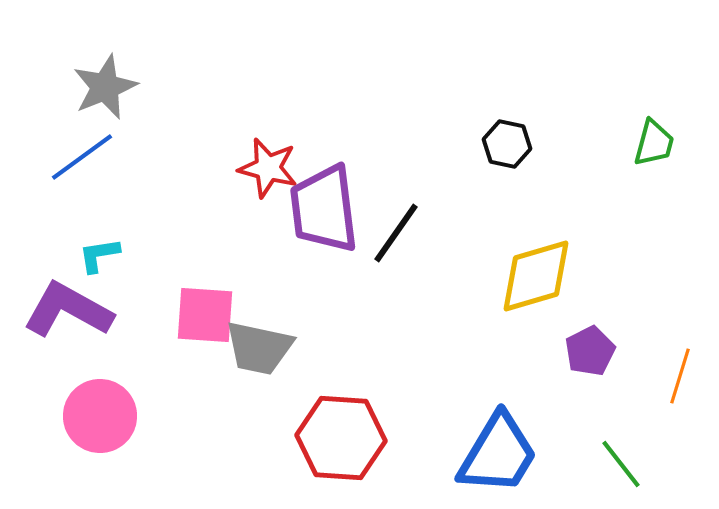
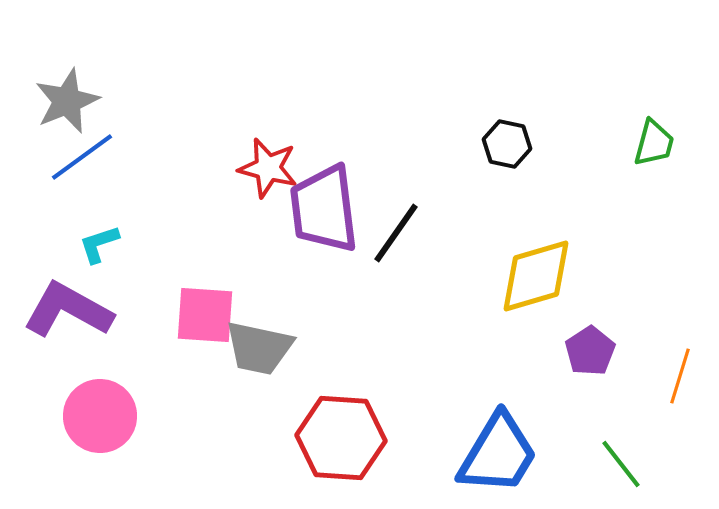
gray star: moved 38 px left, 14 px down
cyan L-shape: moved 11 px up; rotated 9 degrees counterclockwise
purple pentagon: rotated 6 degrees counterclockwise
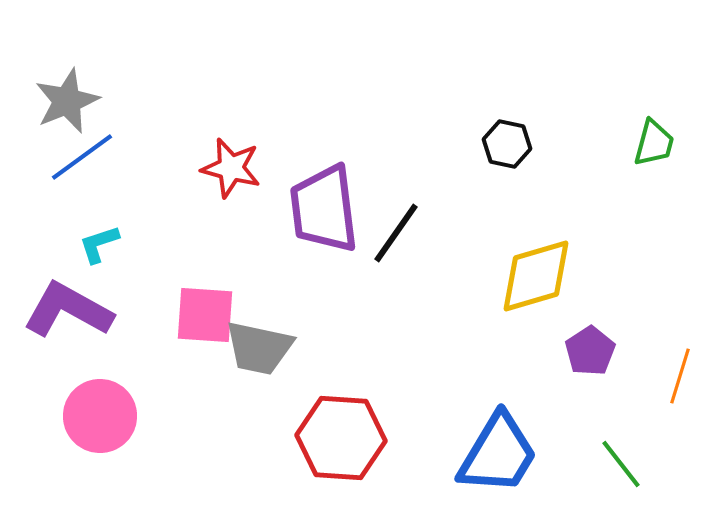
red star: moved 37 px left
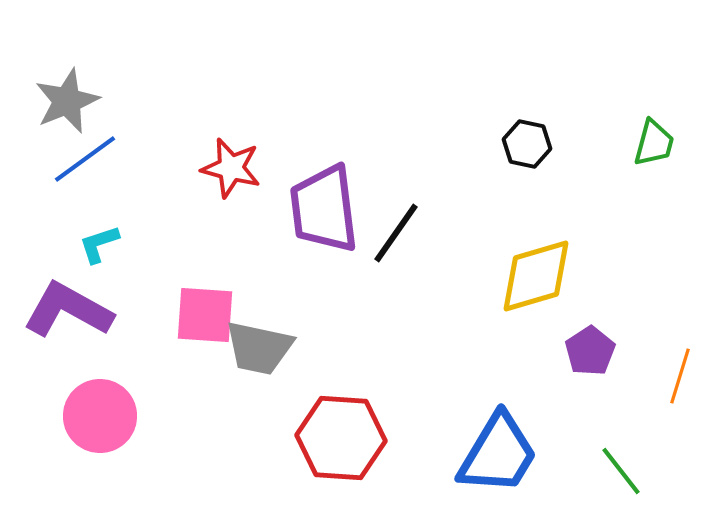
black hexagon: moved 20 px right
blue line: moved 3 px right, 2 px down
green line: moved 7 px down
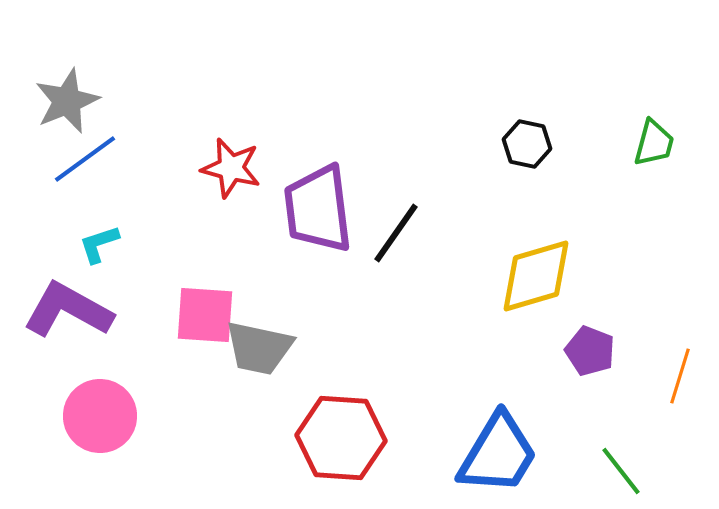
purple trapezoid: moved 6 px left
purple pentagon: rotated 18 degrees counterclockwise
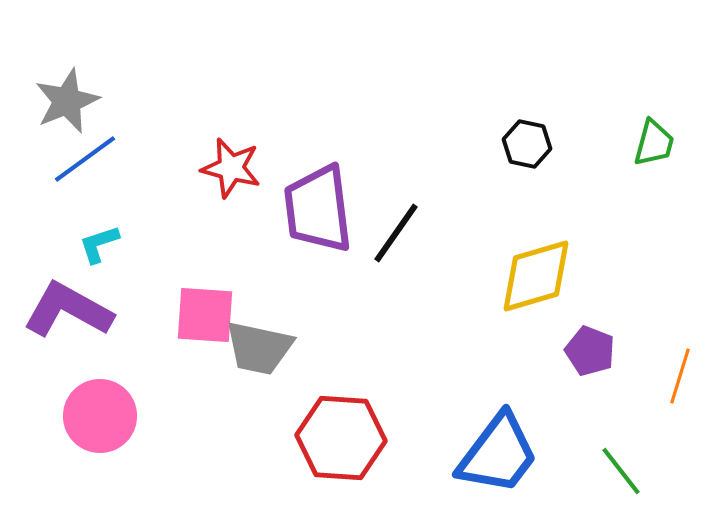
blue trapezoid: rotated 6 degrees clockwise
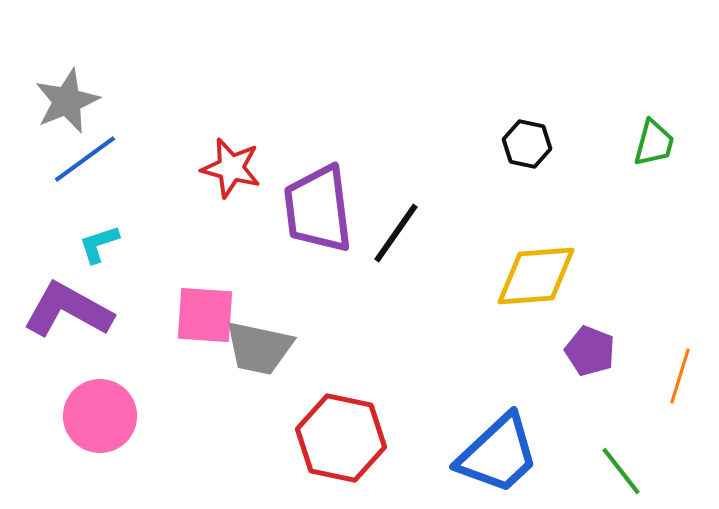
yellow diamond: rotated 12 degrees clockwise
red hexagon: rotated 8 degrees clockwise
blue trapezoid: rotated 10 degrees clockwise
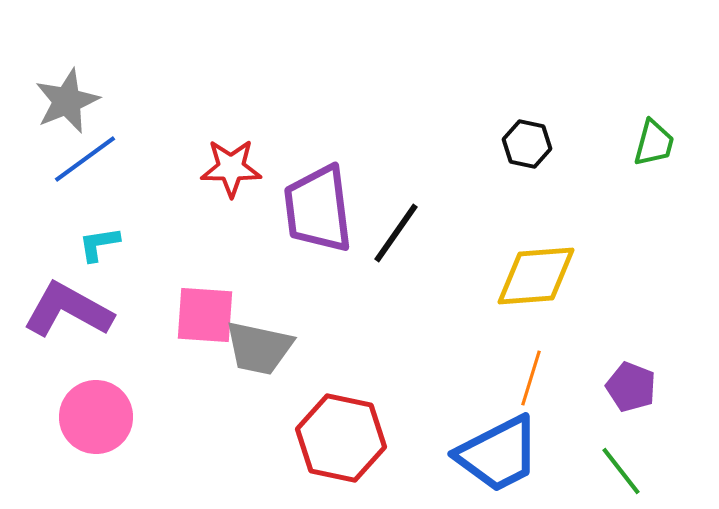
red star: rotated 14 degrees counterclockwise
cyan L-shape: rotated 9 degrees clockwise
purple pentagon: moved 41 px right, 36 px down
orange line: moved 149 px left, 2 px down
pink circle: moved 4 px left, 1 px down
blue trapezoid: rotated 16 degrees clockwise
